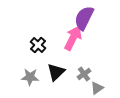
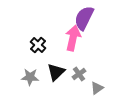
pink arrow: rotated 15 degrees counterclockwise
gray cross: moved 5 px left
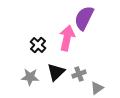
pink arrow: moved 6 px left
gray cross: rotated 16 degrees clockwise
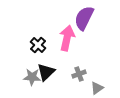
black triangle: moved 10 px left
gray star: moved 2 px right
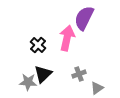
black triangle: moved 3 px left, 2 px down
gray star: moved 4 px left, 5 px down
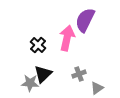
purple semicircle: moved 1 px right, 2 px down
gray star: moved 2 px right, 1 px down
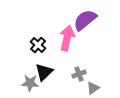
purple semicircle: rotated 25 degrees clockwise
black triangle: moved 1 px right, 2 px up
gray triangle: moved 4 px left
